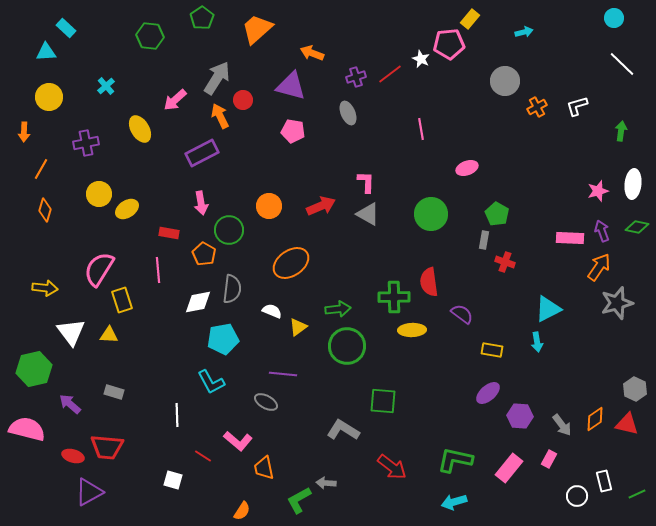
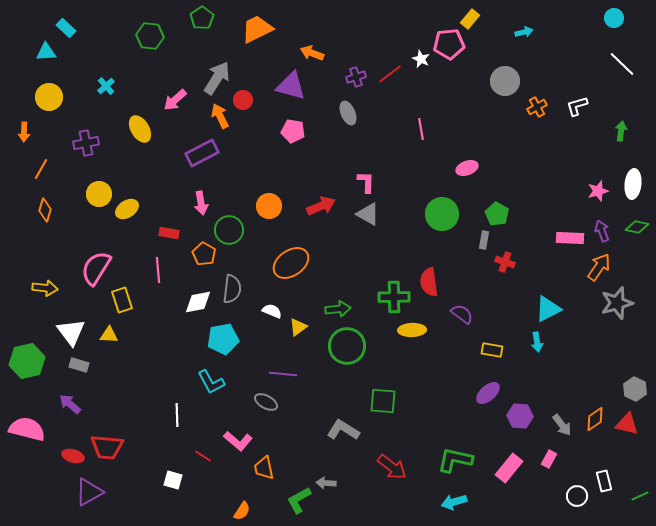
orange trapezoid at (257, 29): rotated 16 degrees clockwise
green circle at (431, 214): moved 11 px right
pink semicircle at (99, 269): moved 3 px left, 1 px up
green hexagon at (34, 369): moved 7 px left, 8 px up
gray rectangle at (114, 392): moved 35 px left, 27 px up
green line at (637, 494): moved 3 px right, 2 px down
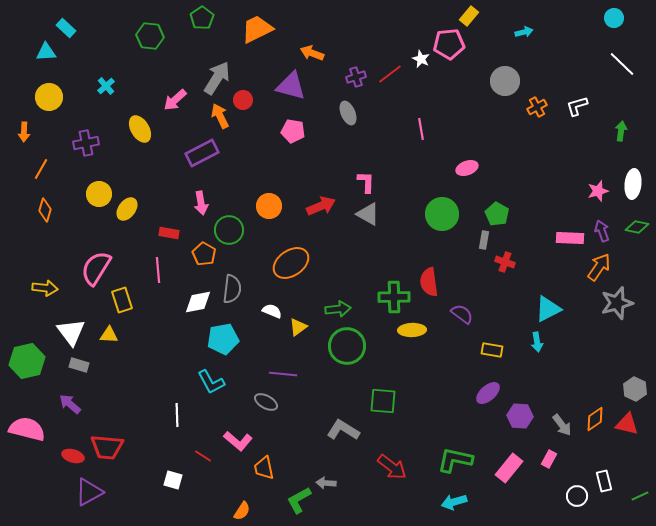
yellow rectangle at (470, 19): moved 1 px left, 3 px up
yellow ellipse at (127, 209): rotated 20 degrees counterclockwise
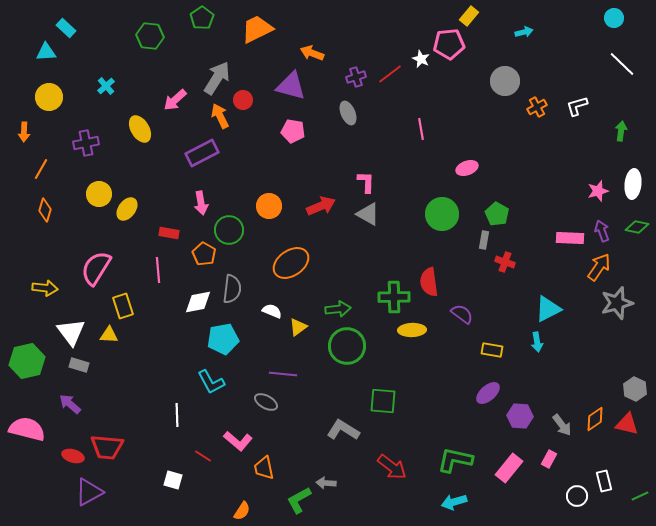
yellow rectangle at (122, 300): moved 1 px right, 6 px down
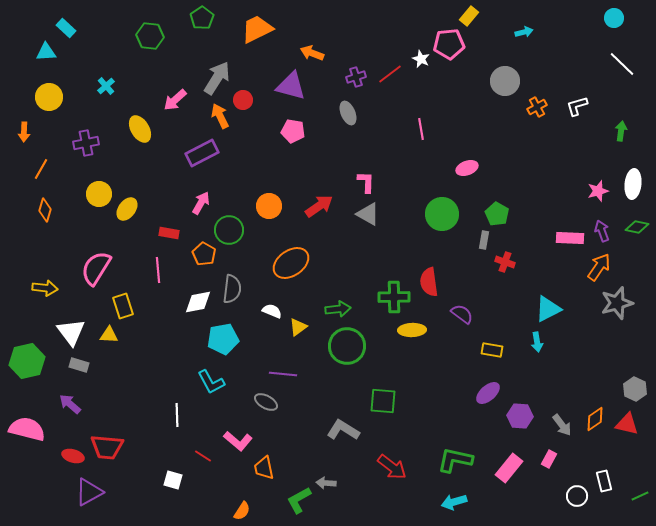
pink arrow at (201, 203): rotated 140 degrees counterclockwise
red arrow at (321, 206): moved 2 px left; rotated 12 degrees counterclockwise
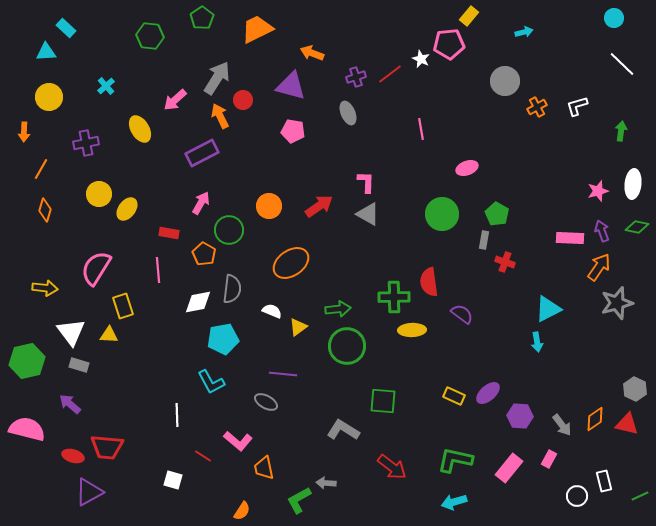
yellow rectangle at (492, 350): moved 38 px left, 46 px down; rotated 15 degrees clockwise
